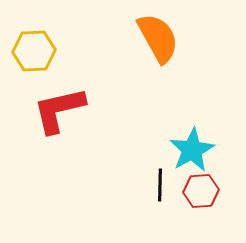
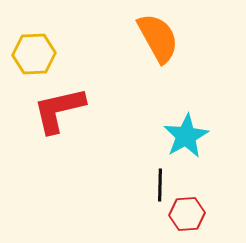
yellow hexagon: moved 3 px down
cyan star: moved 6 px left, 14 px up
red hexagon: moved 14 px left, 23 px down
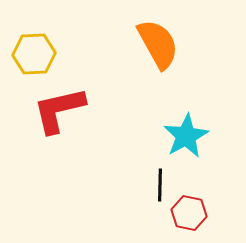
orange semicircle: moved 6 px down
red hexagon: moved 2 px right, 1 px up; rotated 16 degrees clockwise
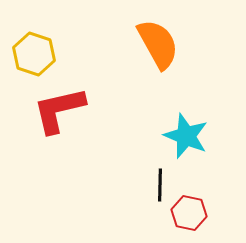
yellow hexagon: rotated 21 degrees clockwise
cyan star: rotated 21 degrees counterclockwise
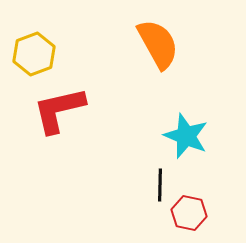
yellow hexagon: rotated 21 degrees clockwise
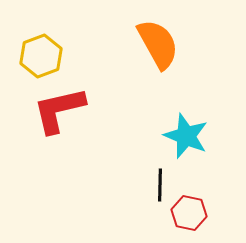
yellow hexagon: moved 7 px right, 2 px down
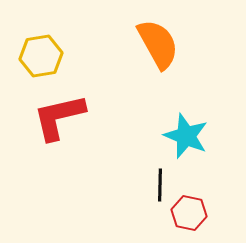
yellow hexagon: rotated 12 degrees clockwise
red L-shape: moved 7 px down
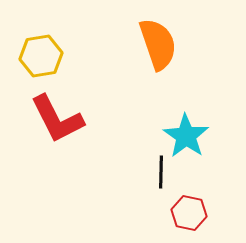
orange semicircle: rotated 10 degrees clockwise
red L-shape: moved 2 px left, 2 px down; rotated 104 degrees counterclockwise
cyan star: rotated 12 degrees clockwise
black line: moved 1 px right, 13 px up
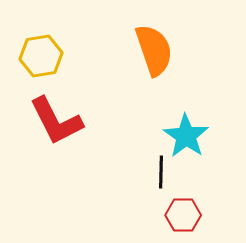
orange semicircle: moved 4 px left, 6 px down
red L-shape: moved 1 px left, 2 px down
red hexagon: moved 6 px left, 2 px down; rotated 12 degrees counterclockwise
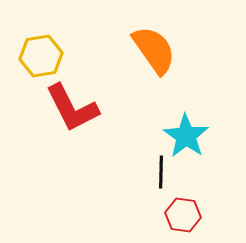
orange semicircle: rotated 16 degrees counterclockwise
red L-shape: moved 16 px right, 13 px up
red hexagon: rotated 8 degrees clockwise
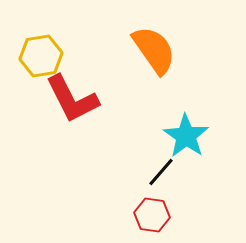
red L-shape: moved 9 px up
black line: rotated 40 degrees clockwise
red hexagon: moved 31 px left
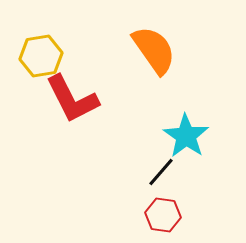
red hexagon: moved 11 px right
